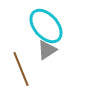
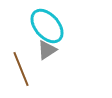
cyan ellipse: moved 1 px right
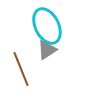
cyan ellipse: rotated 15 degrees clockwise
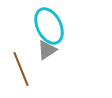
cyan ellipse: moved 2 px right
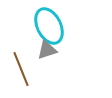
gray triangle: rotated 15 degrees clockwise
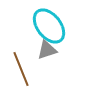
cyan ellipse: rotated 12 degrees counterclockwise
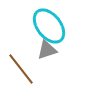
brown line: rotated 16 degrees counterclockwise
